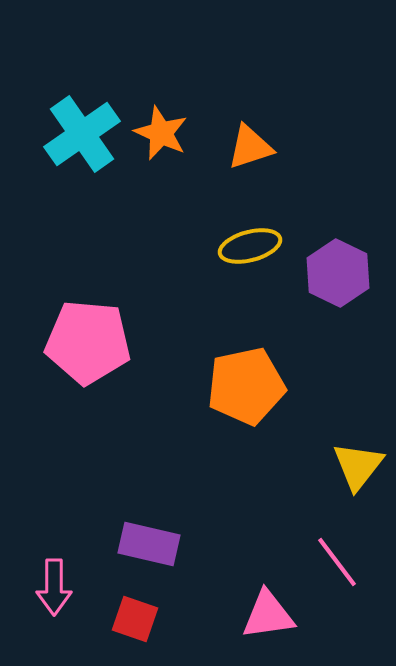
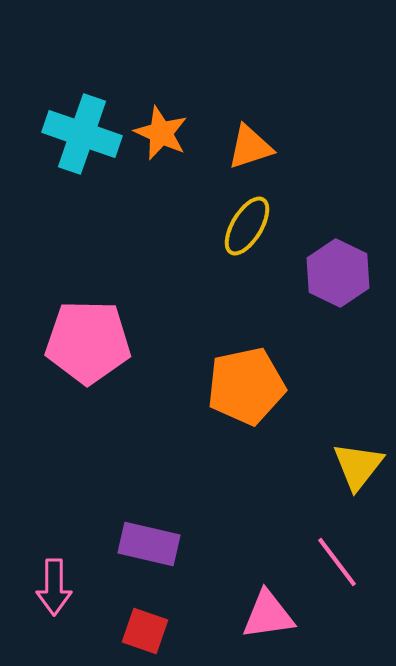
cyan cross: rotated 36 degrees counterclockwise
yellow ellipse: moved 3 px left, 20 px up; rotated 44 degrees counterclockwise
pink pentagon: rotated 4 degrees counterclockwise
red square: moved 10 px right, 12 px down
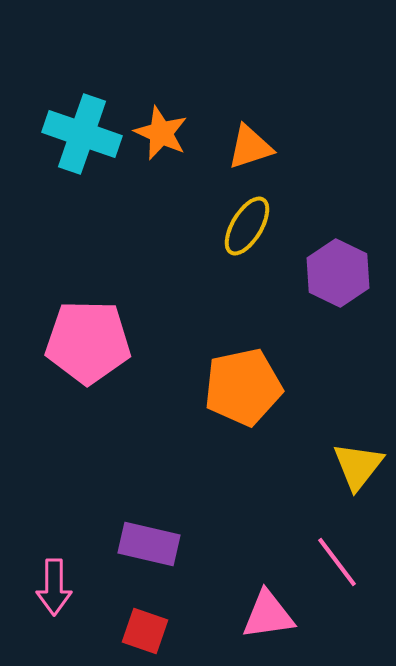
orange pentagon: moved 3 px left, 1 px down
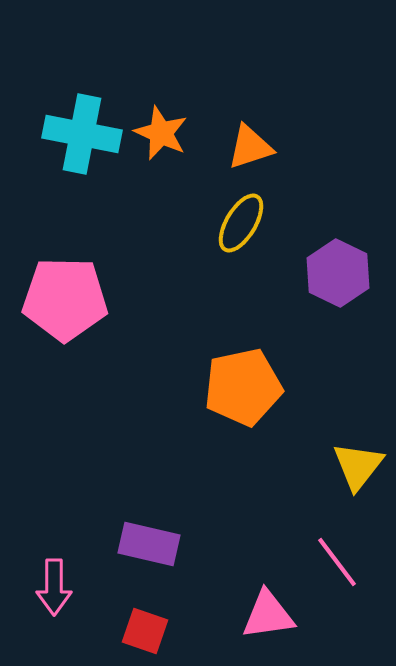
cyan cross: rotated 8 degrees counterclockwise
yellow ellipse: moved 6 px left, 3 px up
pink pentagon: moved 23 px left, 43 px up
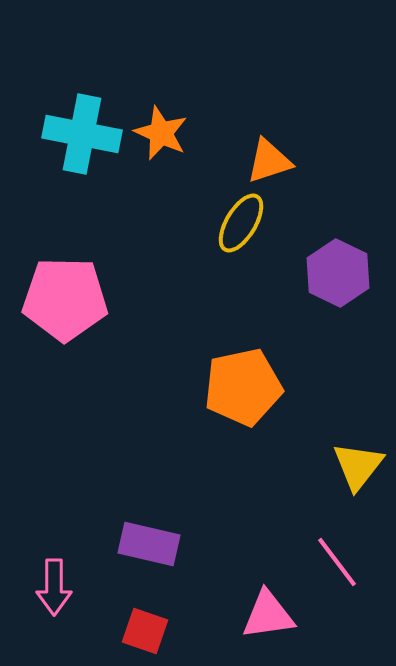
orange triangle: moved 19 px right, 14 px down
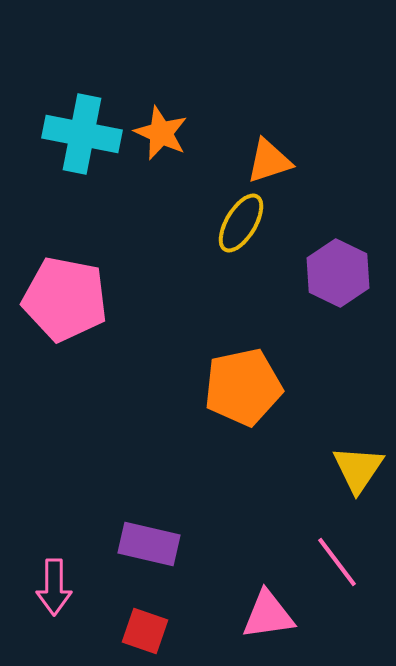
pink pentagon: rotated 10 degrees clockwise
yellow triangle: moved 3 px down; rotated 4 degrees counterclockwise
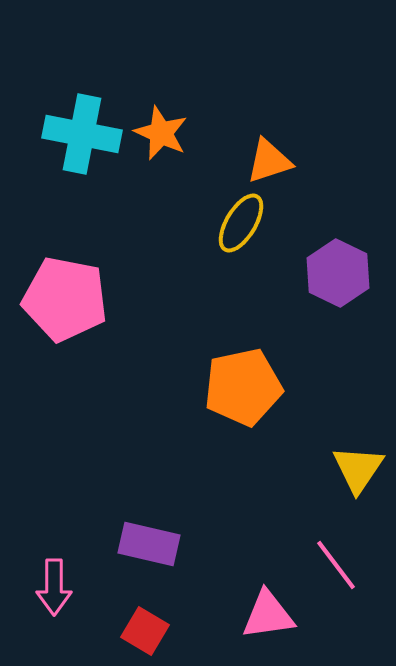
pink line: moved 1 px left, 3 px down
red square: rotated 12 degrees clockwise
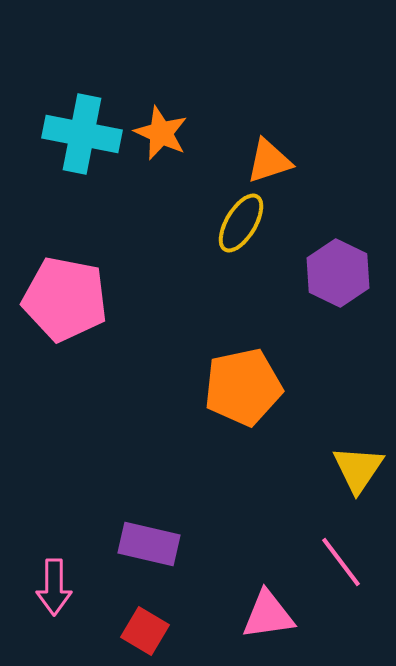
pink line: moved 5 px right, 3 px up
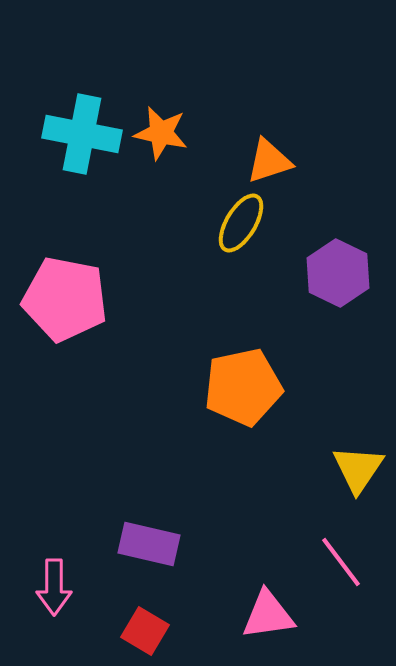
orange star: rotated 12 degrees counterclockwise
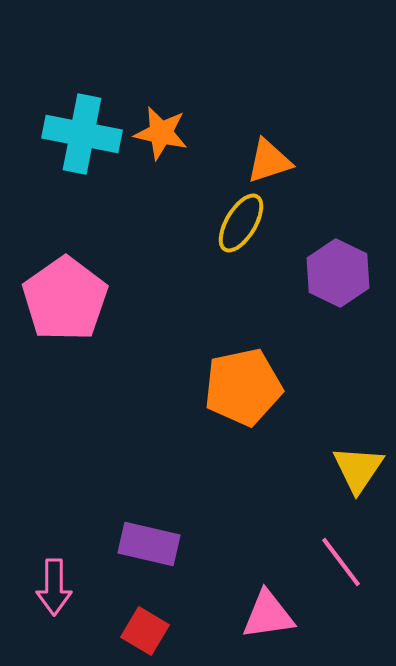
pink pentagon: rotated 26 degrees clockwise
